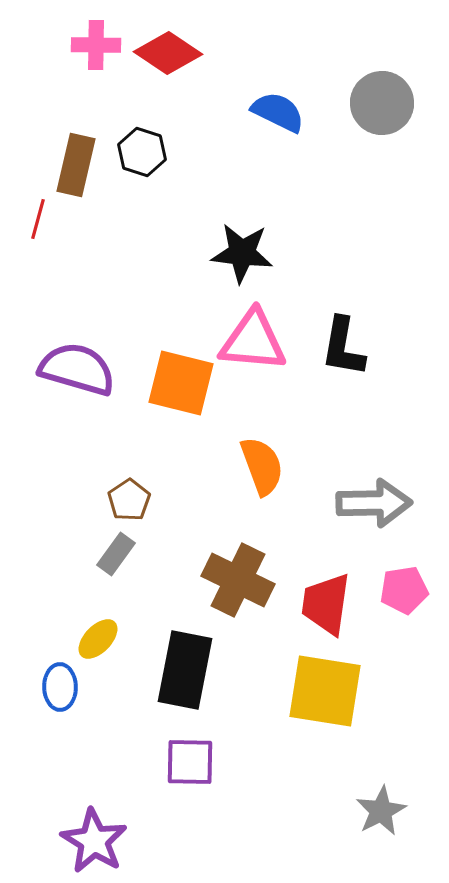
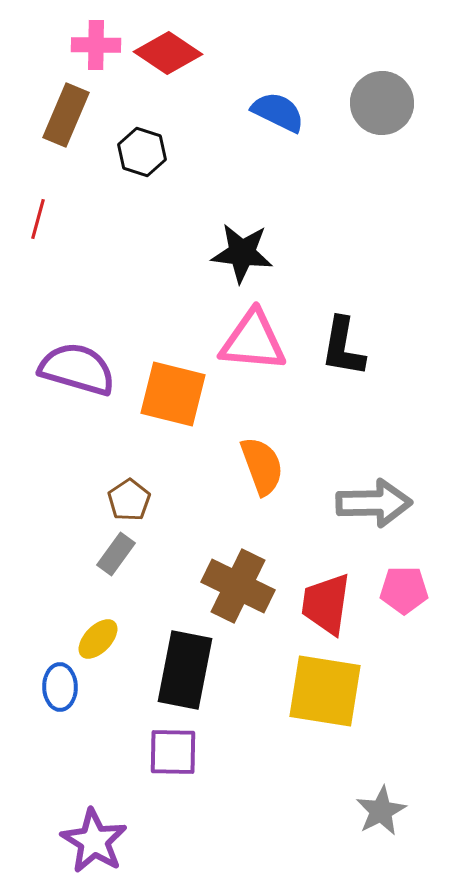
brown rectangle: moved 10 px left, 50 px up; rotated 10 degrees clockwise
orange square: moved 8 px left, 11 px down
brown cross: moved 6 px down
pink pentagon: rotated 9 degrees clockwise
purple square: moved 17 px left, 10 px up
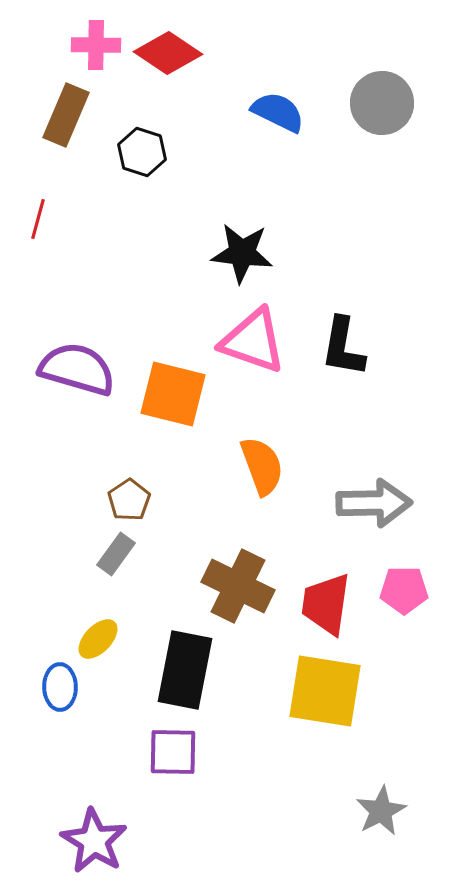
pink triangle: rotated 14 degrees clockwise
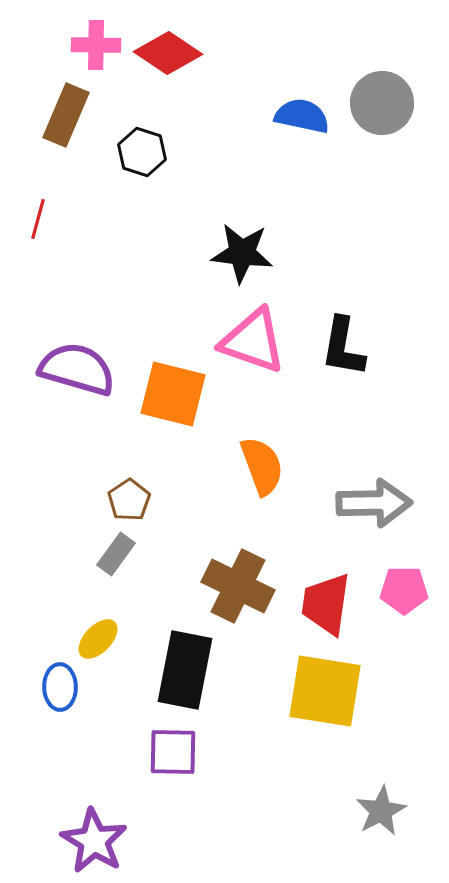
blue semicircle: moved 24 px right, 4 px down; rotated 14 degrees counterclockwise
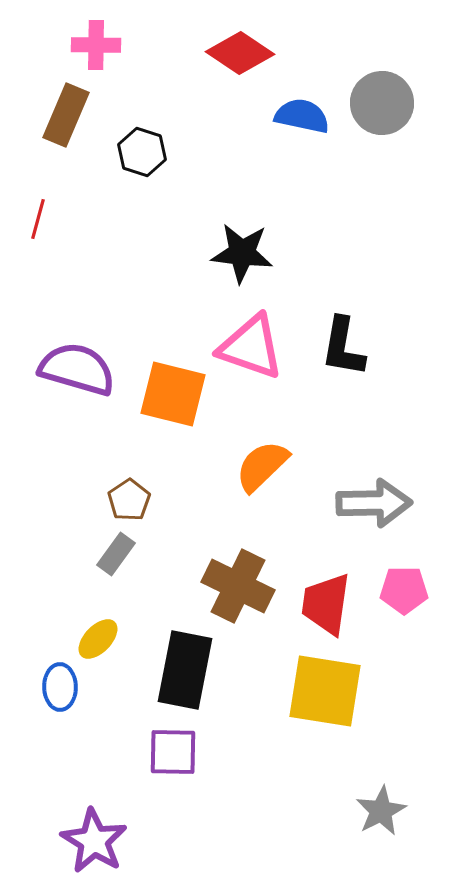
red diamond: moved 72 px right
pink triangle: moved 2 px left, 6 px down
orange semicircle: rotated 114 degrees counterclockwise
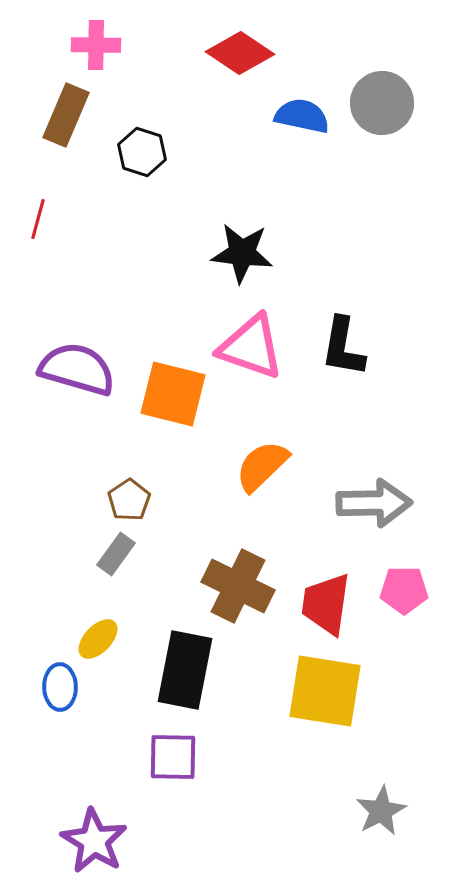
purple square: moved 5 px down
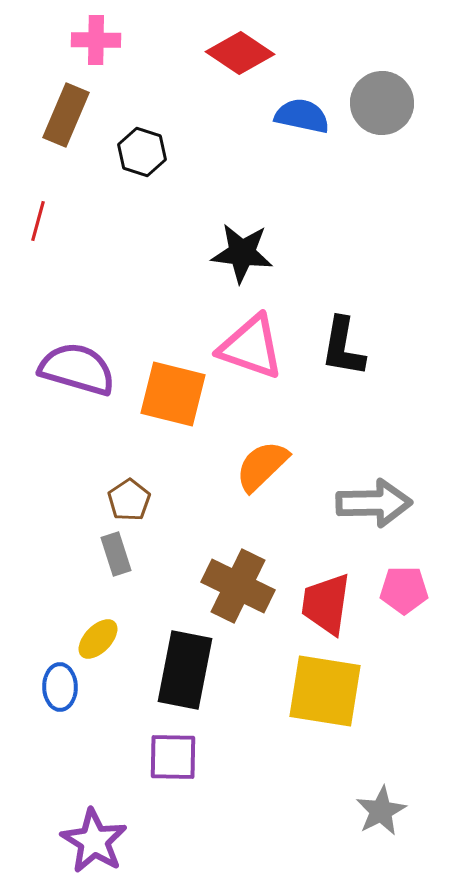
pink cross: moved 5 px up
red line: moved 2 px down
gray rectangle: rotated 54 degrees counterclockwise
